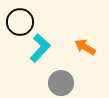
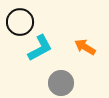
cyan L-shape: rotated 20 degrees clockwise
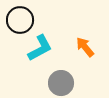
black circle: moved 2 px up
orange arrow: rotated 20 degrees clockwise
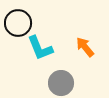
black circle: moved 2 px left, 3 px down
cyan L-shape: rotated 96 degrees clockwise
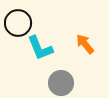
orange arrow: moved 3 px up
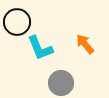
black circle: moved 1 px left, 1 px up
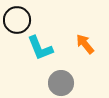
black circle: moved 2 px up
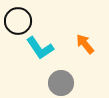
black circle: moved 1 px right, 1 px down
cyan L-shape: rotated 12 degrees counterclockwise
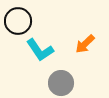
orange arrow: rotated 95 degrees counterclockwise
cyan L-shape: moved 2 px down
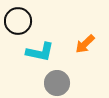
cyan L-shape: moved 2 px down; rotated 44 degrees counterclockwise
gray circle: moved 4 px left
